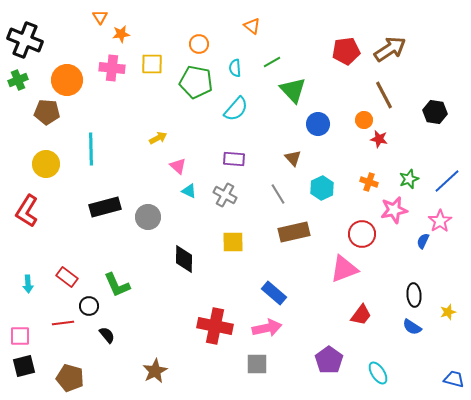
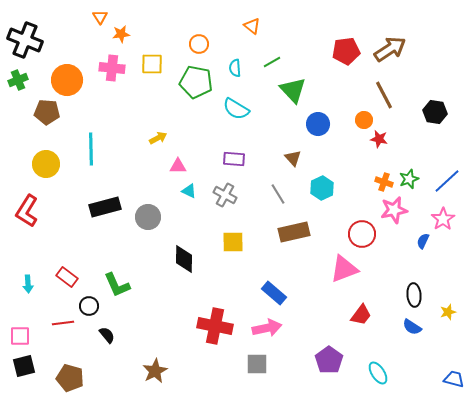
cyan semicircle at (236, 109): rotated 80 degrees clockwise
pink triangle at (178, 166): rotated 42 degrees counterclockwise
orange cross at (369, 182): moved 15 px right
pink star at (440, 221): moved 3 px right, 2 px up
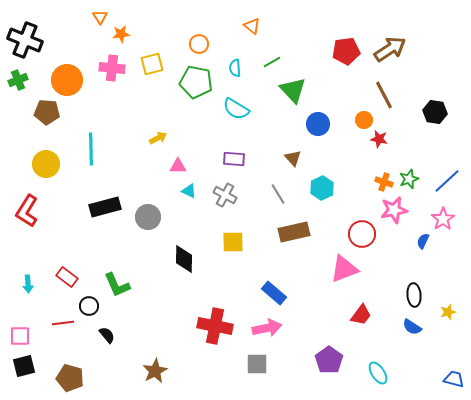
yellow square at (152, 64): rotated 15 degrees counterclockwise
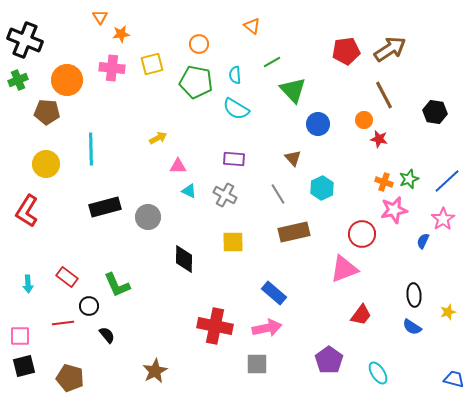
cyan semicircle at (235, 68): moved 7 px down
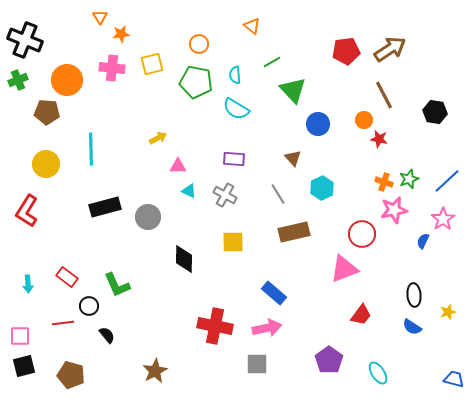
brown pentagon at (70, 378): moved 1 px right, 3 px up
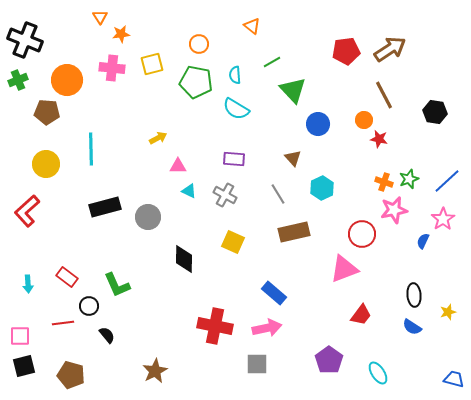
red L-shape at (27, 211): rotated 16 degrees clockwise
yellow square at (233, 242): rotated 25 degrees clockwise
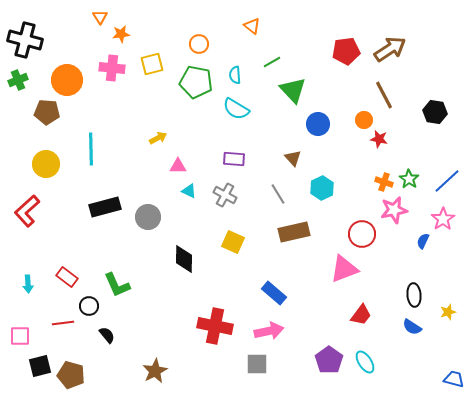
black cross at (25, 40): rotated 8 degrees counterclockwise
green star at (409, 179): rotated 18 degrees counterclockwise
pink arrow at (267, 328): moved 2 px right, 3 px down
black square at (24, 366): moved 16 px right
cyan ellipse at (378, 373): moved 13 px left, 11 px up
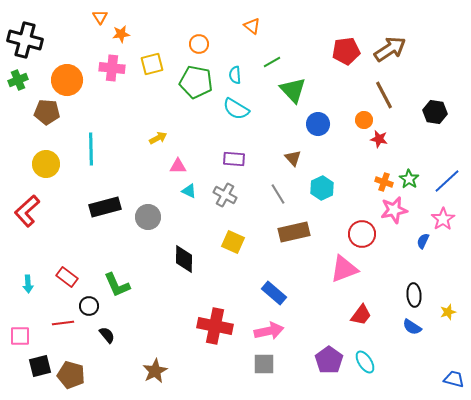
gray square at (257, 364): moved 7 px right
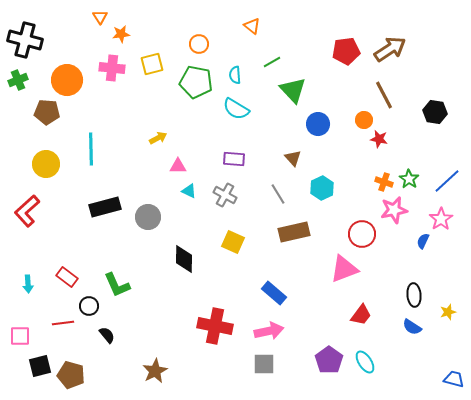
pink star at (443, 219): moved 2 px left
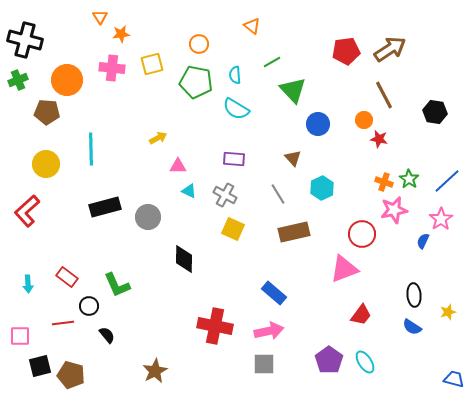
yellow square at (233, 242): moved 13 px up
